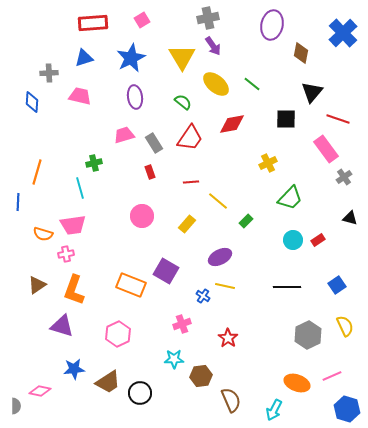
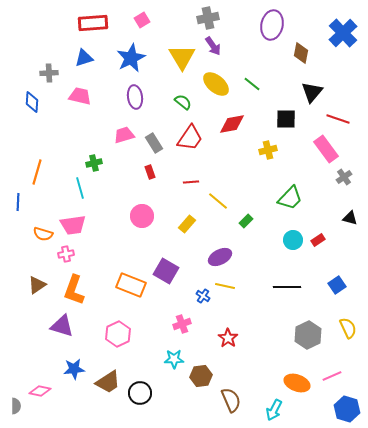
yellow cross at (268, 163): moved 13 px up; rotated 12 degrees clockwise
yellow semicircle at (345, 326): moved 3 px right, 2 px down
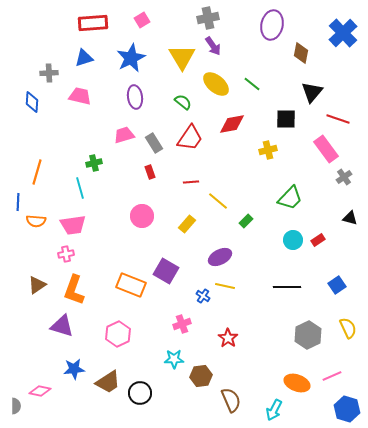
orange semicircle at (43, 234): moved 7 px left, 13 px up; rotated 12 degrees counterclockwise
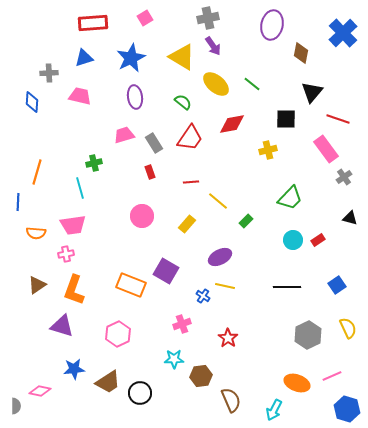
pink square at (142, 20): moved 3 px right, 2 px up
yellow triangle at (182, 57): rotated 28 degrees counterclockwise
orange semicircle at (36, 221): moved 12 px down
